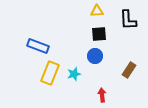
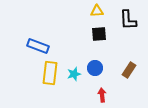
blue circle: moved 12 px down
yellow rectangle: rotated 15 degrees counterclockwise
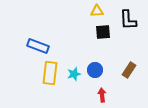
black square: moved 4 px right, 2 px up
blue circle: moved 2 px down
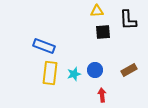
blue rectangle: moved 6 px right
brown rectangle: rotated 28 degrees clockwise
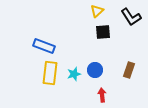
yellow triangle: rotated 40 degrees counterclockwise
black L-shape: moved 3 px right, 3 px up; rotated 30 degrees counterclockwise
brown rectangle: rotated 42 degrees counterclockwise
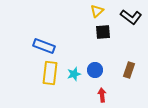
black L-shape: rotated 20 degrees counterclockwise
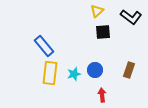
blue rectangle: rotated 30 degrees clockwise
